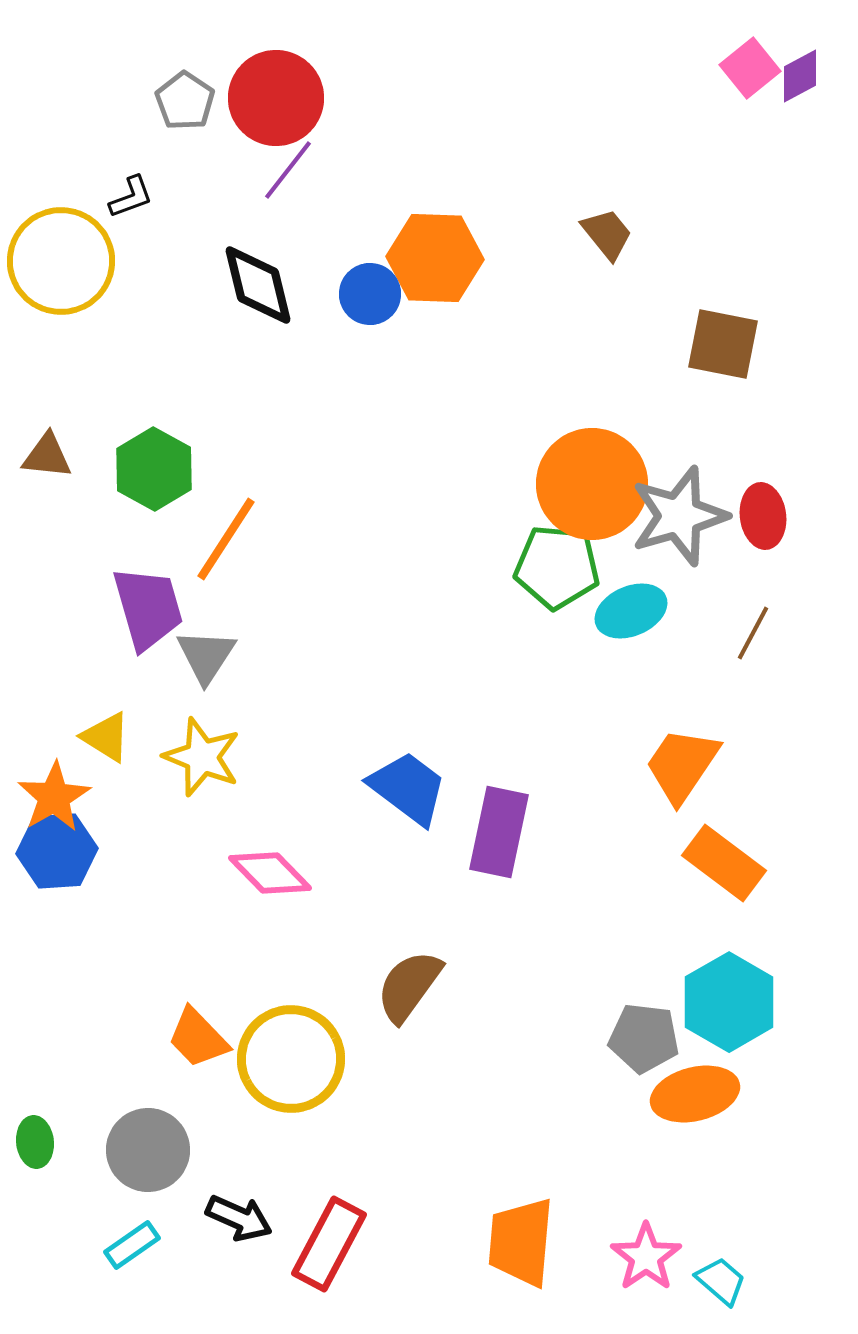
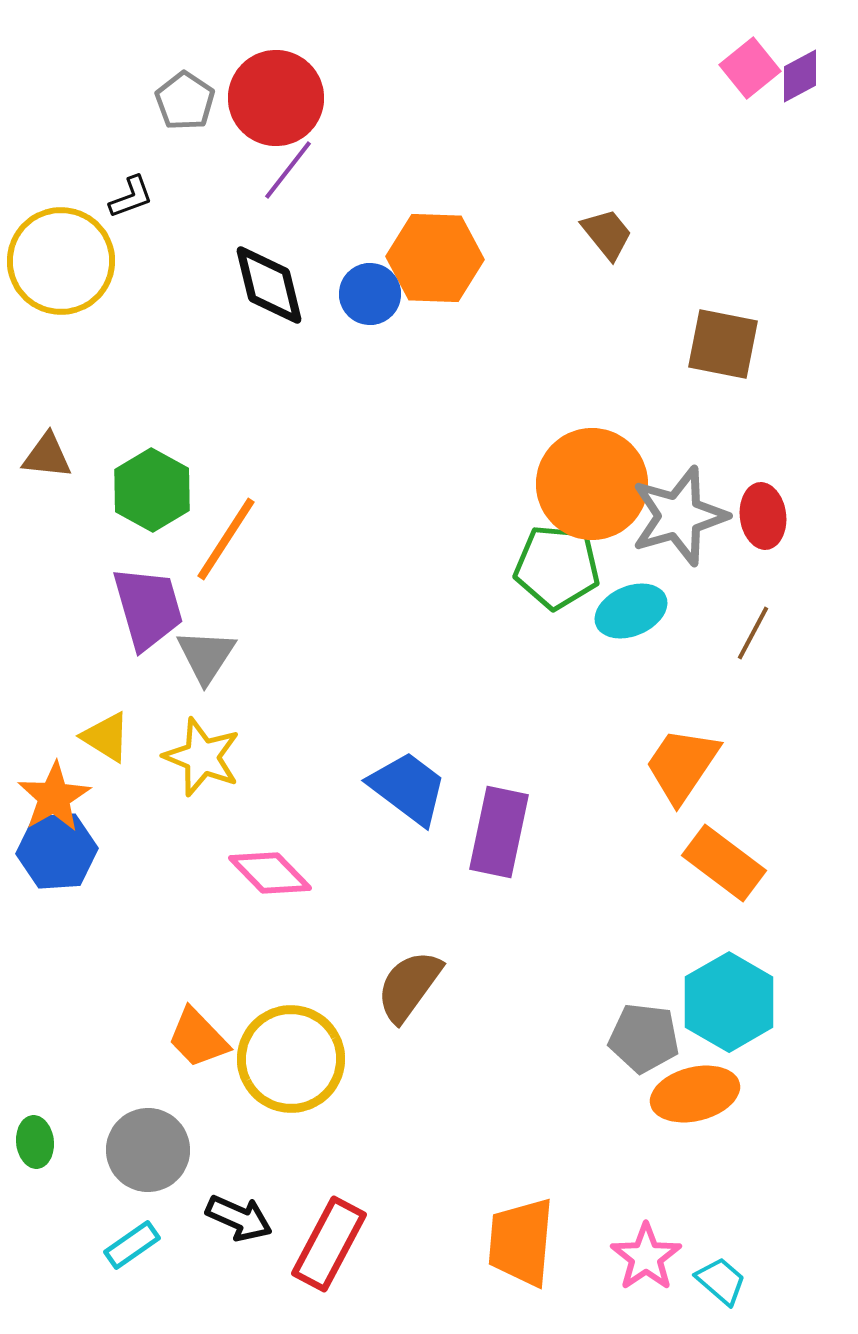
black diamond at (258, 285): moved 11 px right
green hexagon at (154, 469): moved 2 px left, 21 px down
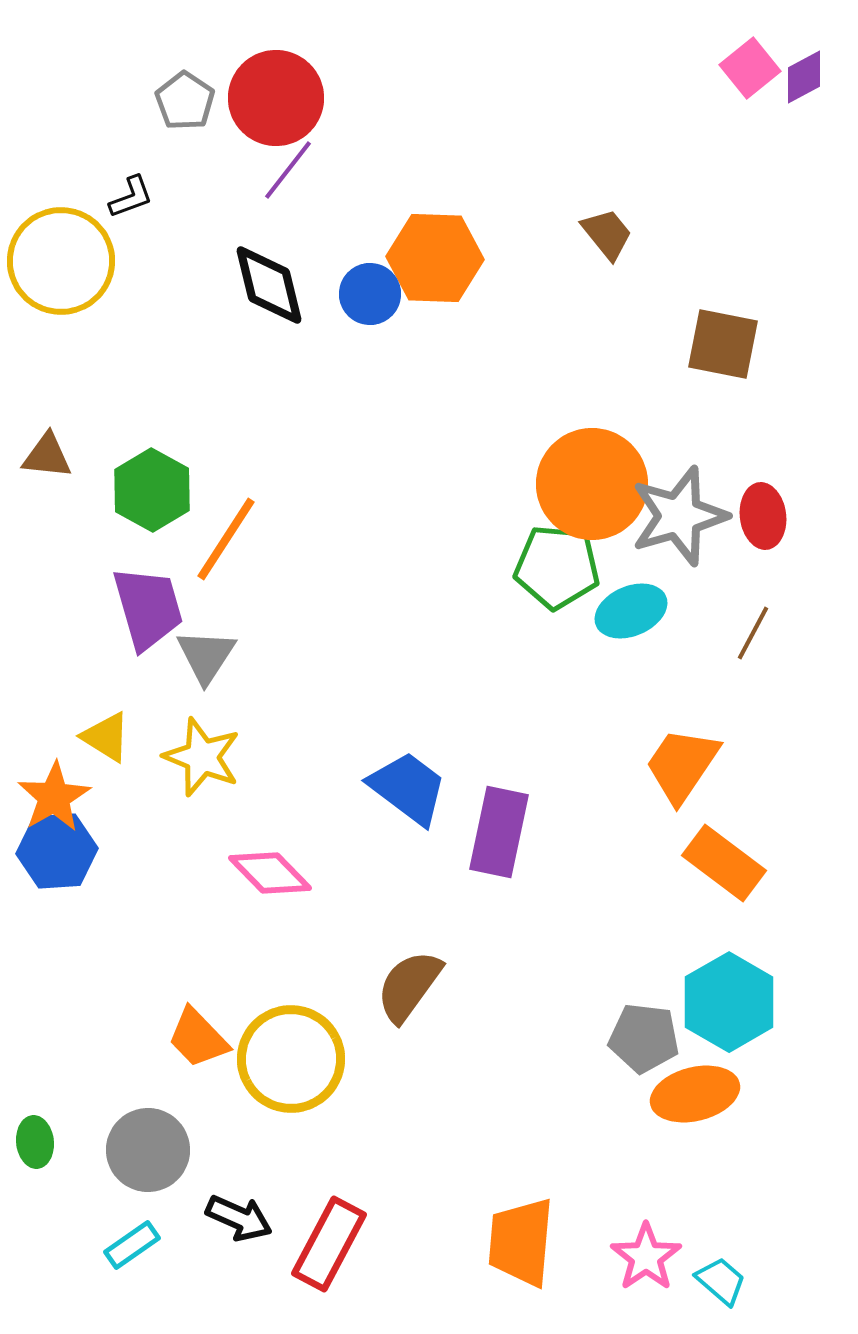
purple diamond at (800, 76): moved 4 px right, 1 px down
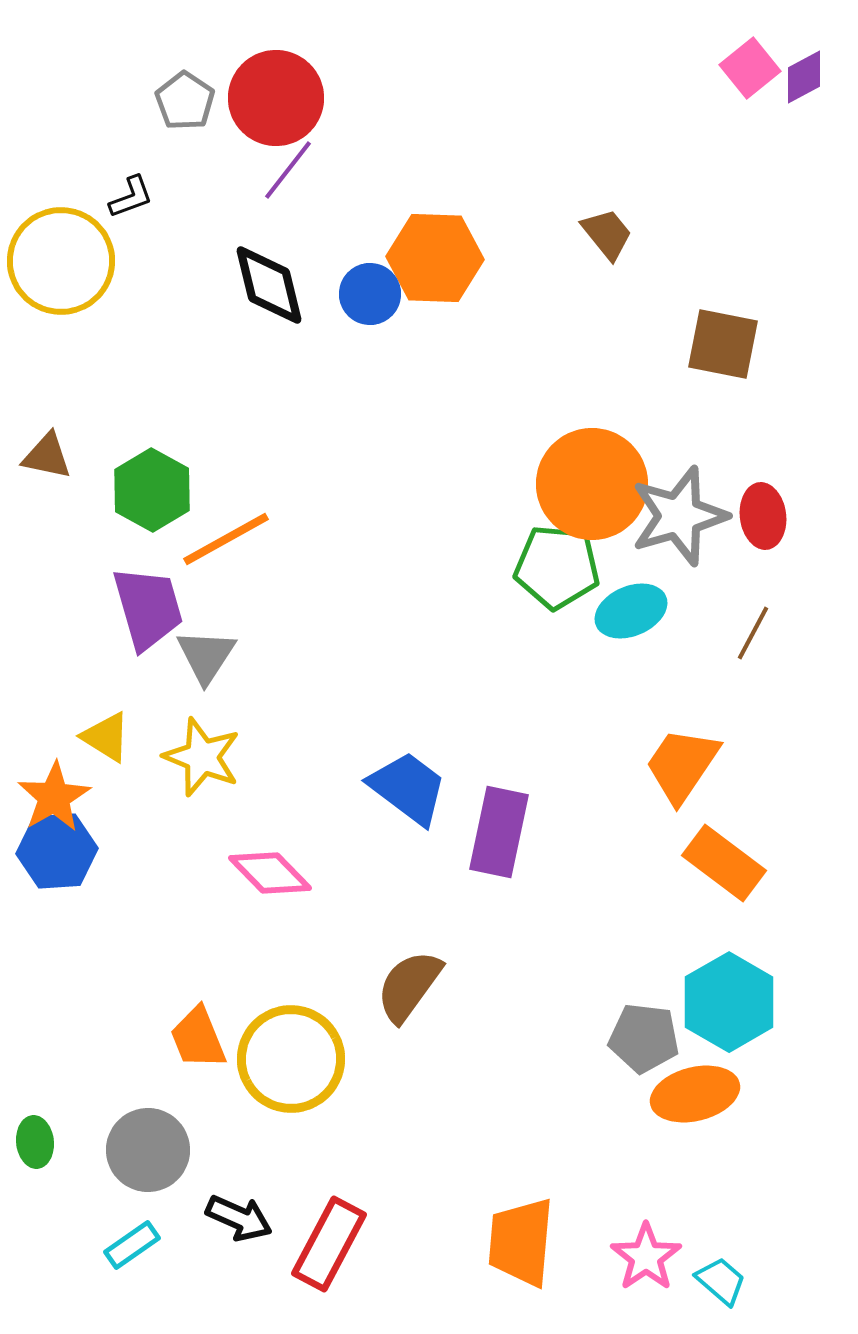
brown triangle at (47, 456): rotated 6 degrees clockwise
orange line at (226, 539): rotated 28 degrees clockwise
orange trapezoid at (198, 1038): rotated 22 degrees clockwise
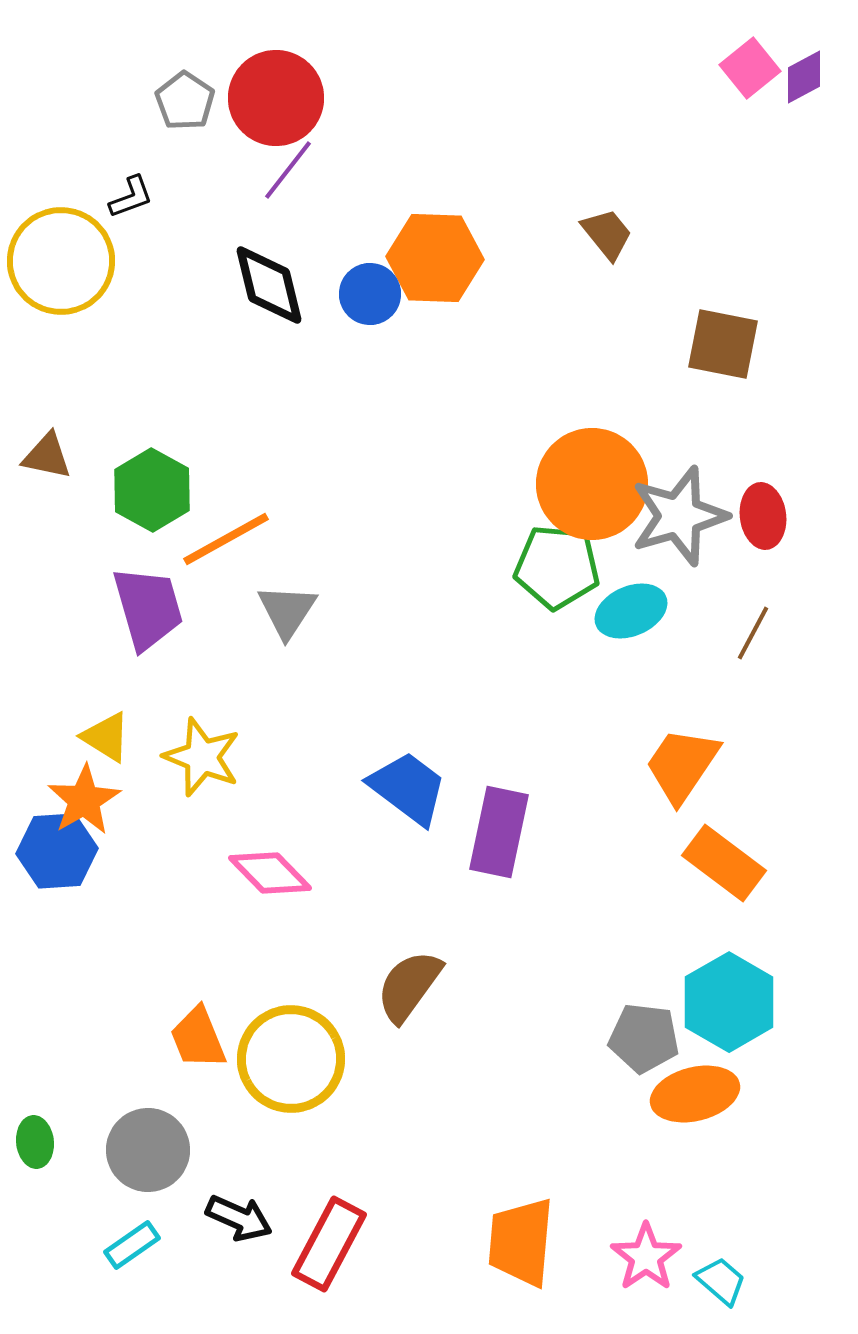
gray triangle at (206, 656): moved 81 px right, 45 px up
orange star at (54, 797): moved 30 px right, 3 px down
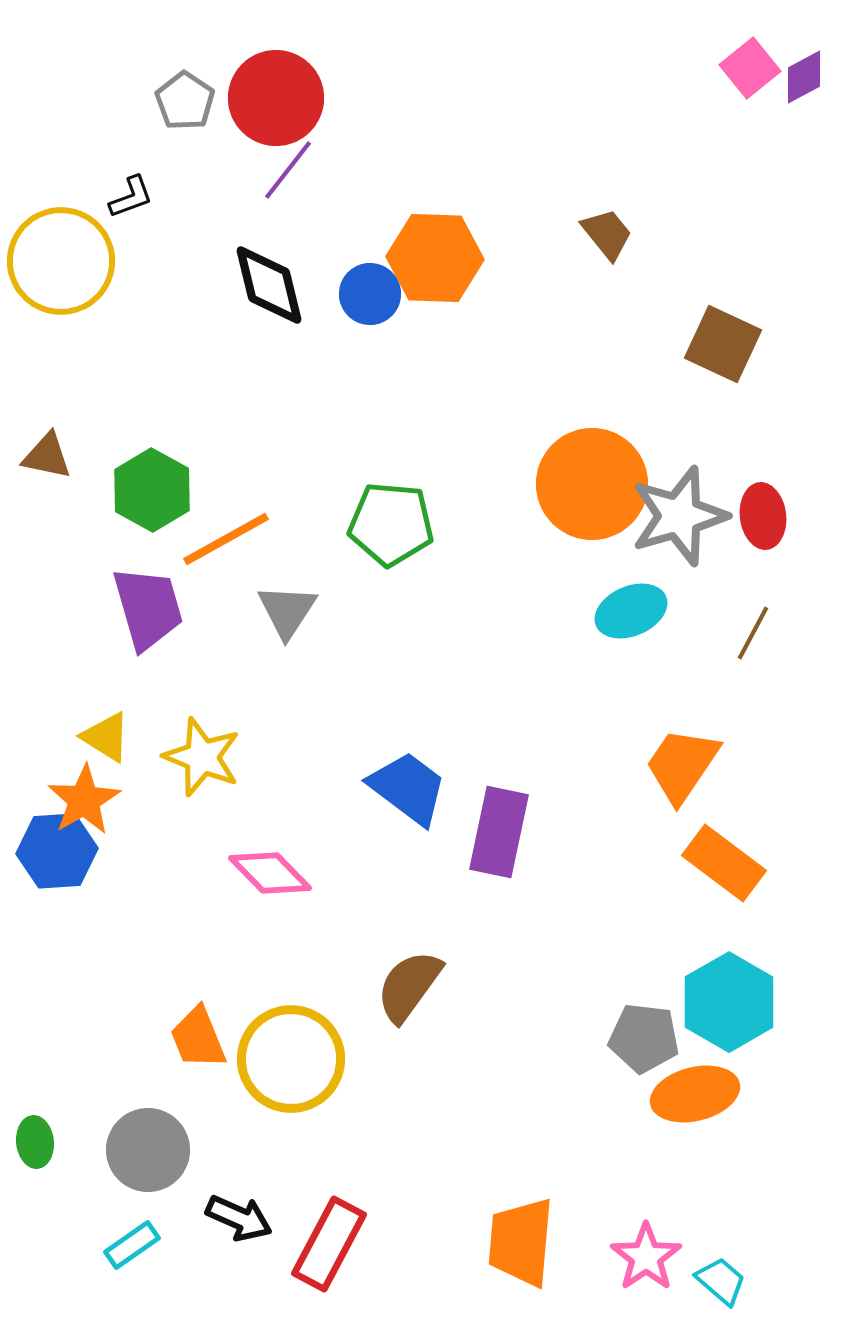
brown square at (723, 344): rotated 14 degrees clockwise
green pentagon at (557, 567): moved 166 px left, 43 px up
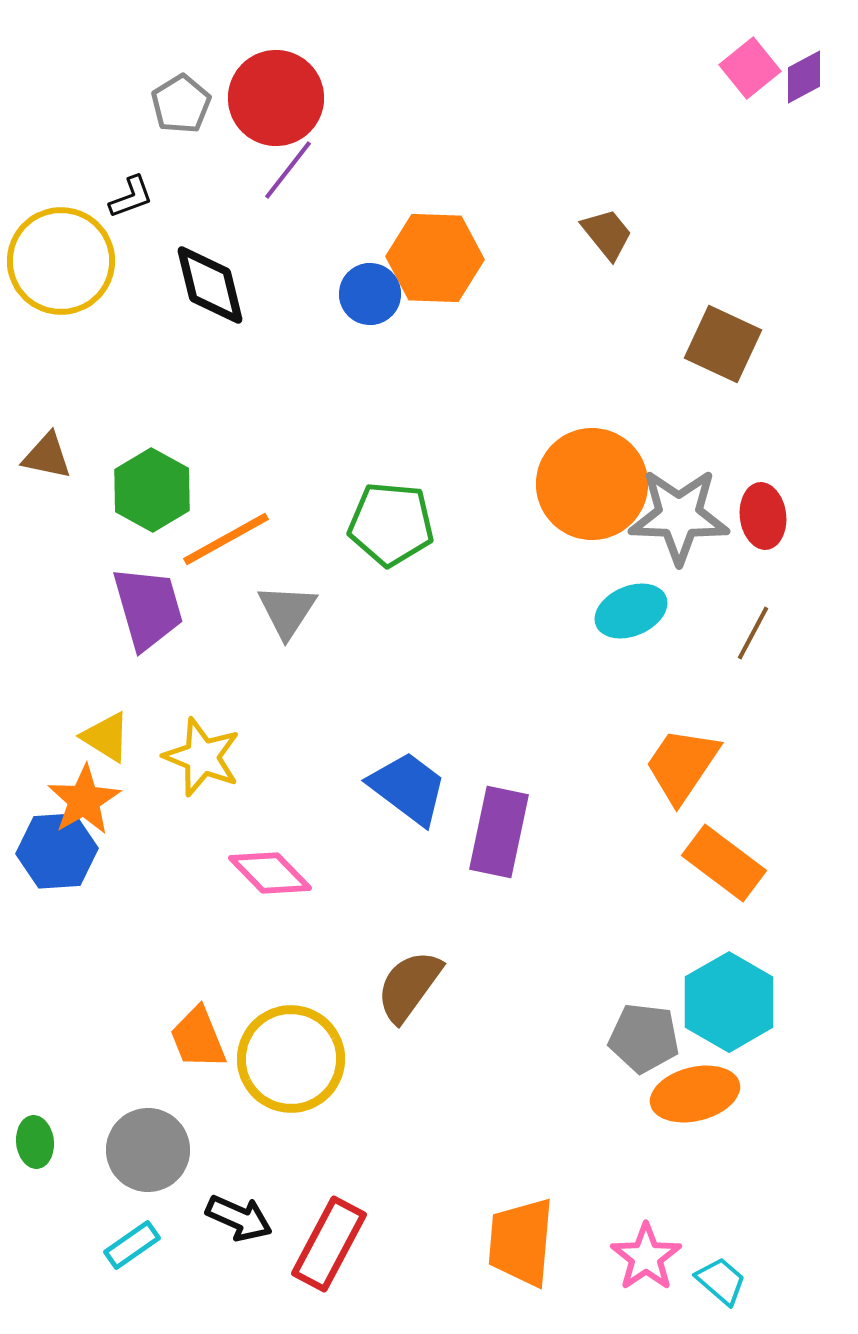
gray pentagon at (185, 101): moved 4 px left, 3 px down; rotated 6 degrees clockwise
black diamond at (269, 285): moved 59 px left
gray star at (679, 516): rotated 18 degrees clockwise
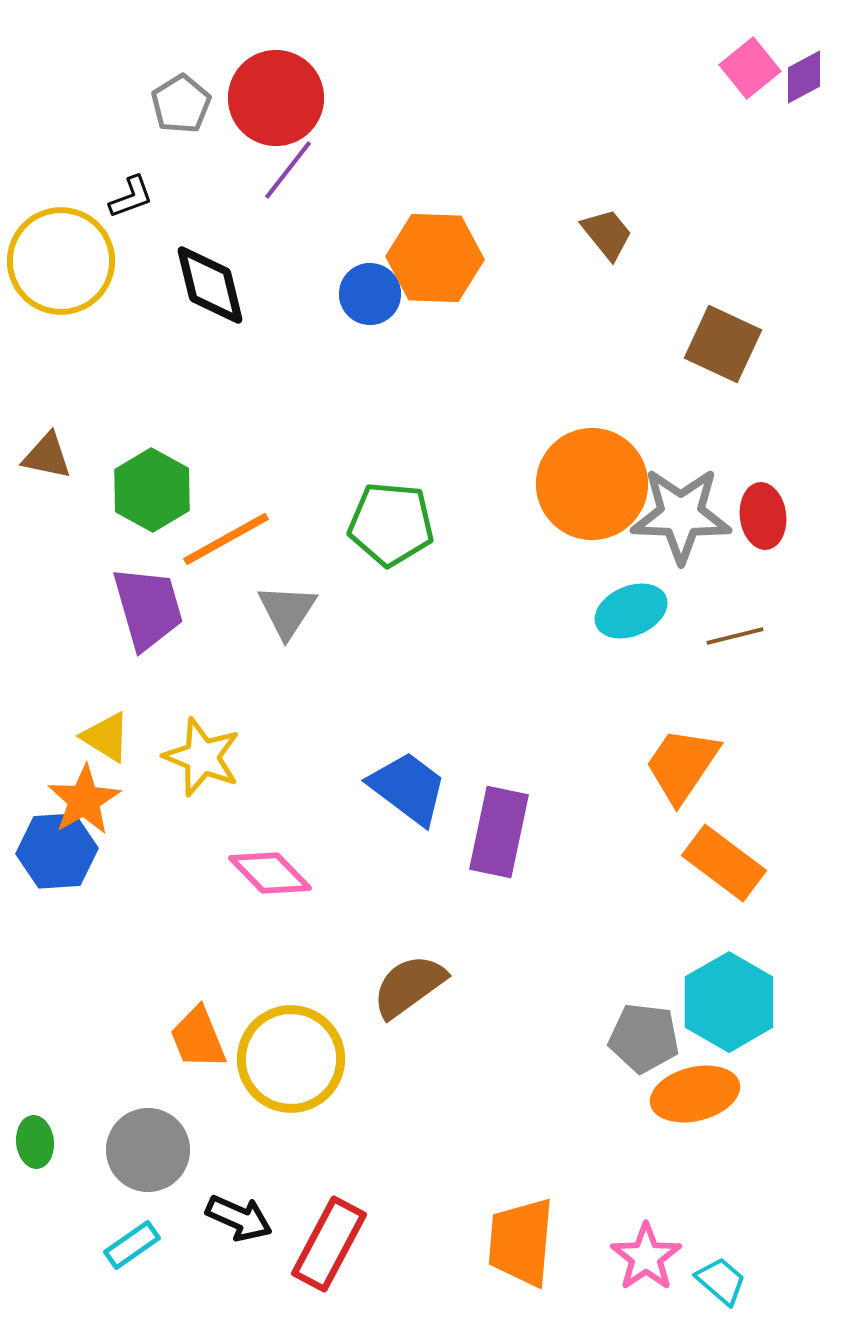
gray star at (679, 516): moved 2 px right, 1 px up
brown line at (753, 633): moved 18 px left, 3 px down; rotated 48 degrees clockwise
brown semicircle at (409, 986): rotated 18 degrees clockwise
